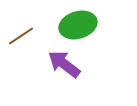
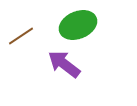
green ellipse: rotated 6 degrees counterclockwise
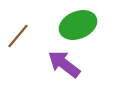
brown line: moved 3 px left; rotated 16 degrees counterclockwise
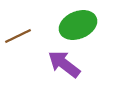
brown line: rotated 24 degrees clockwise
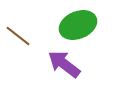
brown line: rotated 64 degrees clockwise
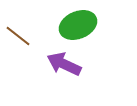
purple arrow: rotated 12 degrees counterclockwise
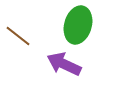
green ellipse: rotated 51 degrees counterclockwise
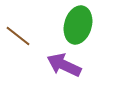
purple arrow: moved 1 px down
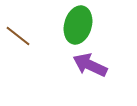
purple arrow: moved 26 px right
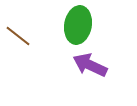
green ellipse: rotated 6 degrees counterclockwise
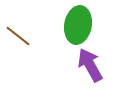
purple arrow: rotated 36 degrees clockwise
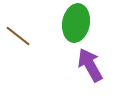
green ellipse: moved 2 px left, 2 px up
